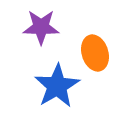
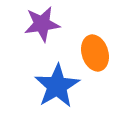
purple star: moved 1 px right, 3 px up; rotated 9 degrees counterclockwise
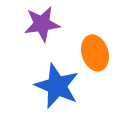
blue star: rotated 18 degrees counterclockwise
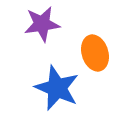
blue star: moved 2 px down
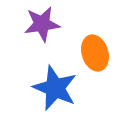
blue star: moved 2 px left
